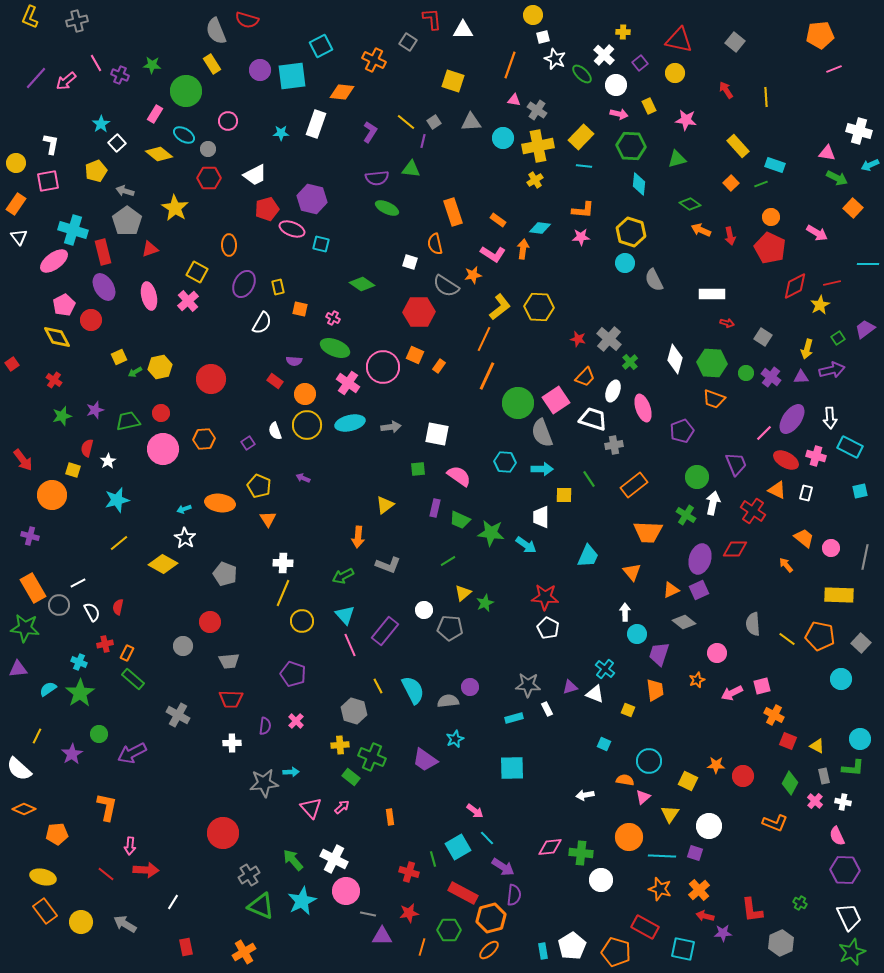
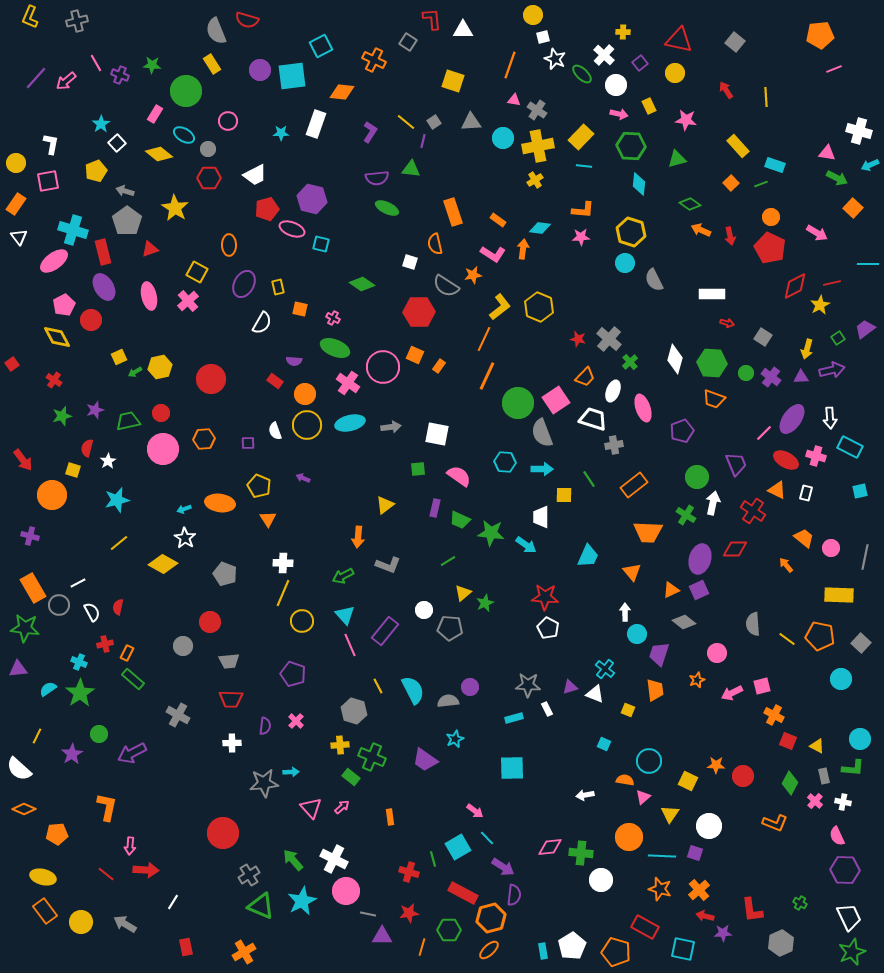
yellow hexagon at (539, 307): rotated 20 degrees clockwise
purple square at (248, 443): rotated 32 degrees clockwise
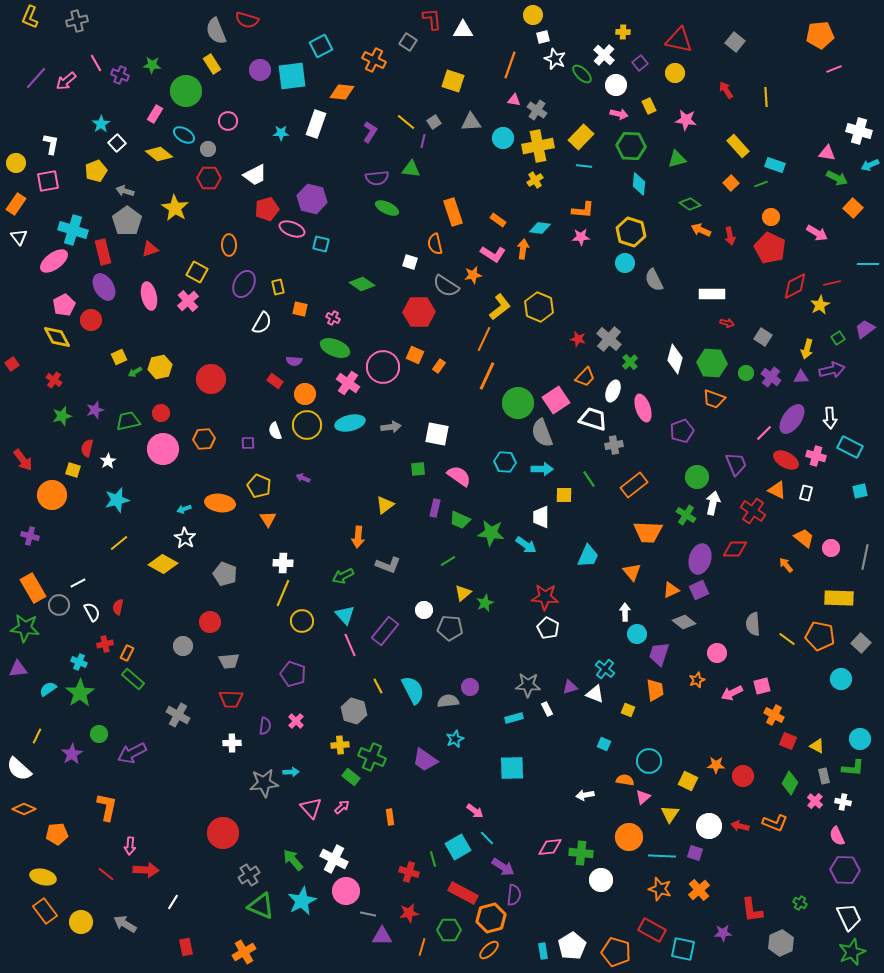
yellow rectangle at (839, 595): moved 3 px down
red arrow at (705, 916): moved 35 px right, 90 px up
red rectangle at (645, 927): moved 7 px right, 3 px down
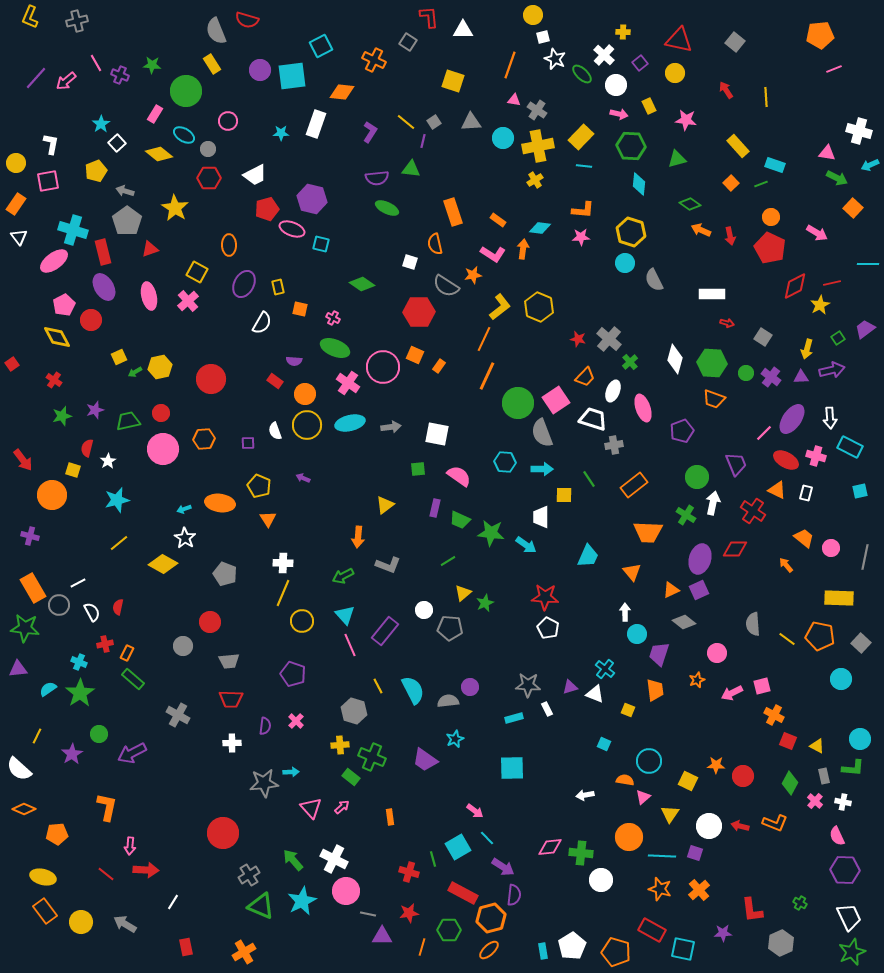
red L-shape at (432, 19): moved 3 px left, 2 px up
